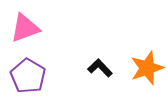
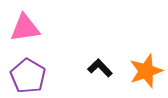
pink triangle: rotated 12 degrees clockwise
orange star: moved 1 px left, 3 px down
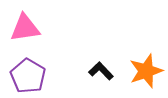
black L-shape: moved 1 px right, 3 px down
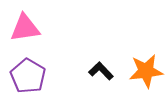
orange star: rotated 12 degrees clockwise
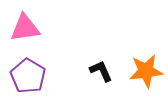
black L-shape: rotated 20 degrees clockwise
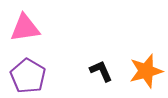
orange star: rotated 8 degrees counterclockwise
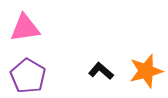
black L-shape: rotated 25 degrees counterclockwise
